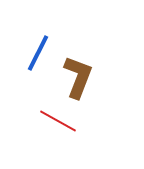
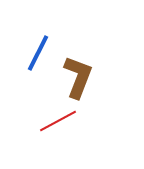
red line: rotated 57 degrees counterclockwise
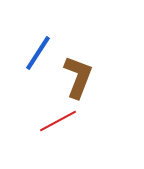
blue line: rotated 6 degrees clockwise
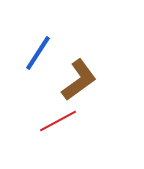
brown L-shape: moved 1 px right, 3 px down; rotated 33 degrees clockwise
